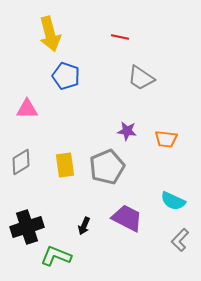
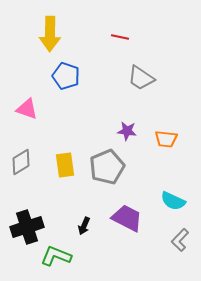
yellow arrow: rotated 16 degrees clockwise
pink triangle: rotated 20 degrees clockwise
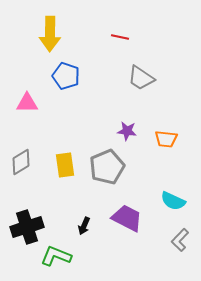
pink triangle: moved 6 px up; rotated 20 degrees counterclockwise
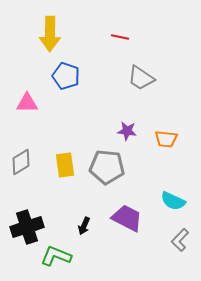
gray pentagon: rotated 28 degrees clockwise
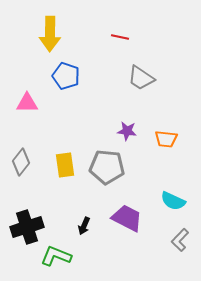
gray diamond: rotated 20 degrees counterclockwise
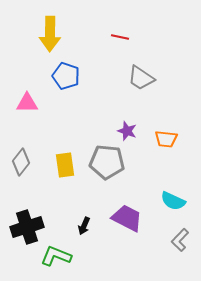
purple star: rotated 12 degrees clockwise
gray pentagon: moved 5 px up
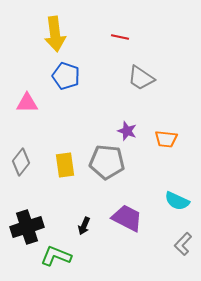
yellow arrow: moved 5 px right; rotated 8 degrees counterclockwise
cyan semicircle: moved 4 px right
gray L-shape: moved 3 px right, 4 px down
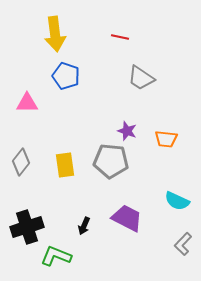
gray pentagon: moved 4 px right, 1 px up
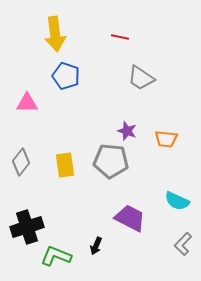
purple trapezoid: moved 3 px right
black arrow: moved 12 px right, 20 px down
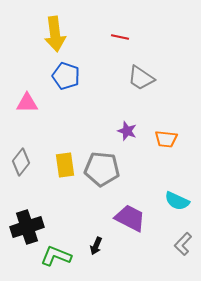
gray pentagon: moved 9 px left, 8 px down
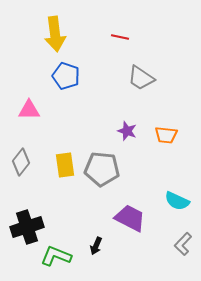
pink triangle: moved 2 px right, 7 px down
orange trapezoid: moved 4 px up
